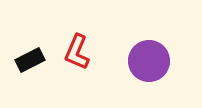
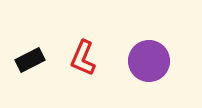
red L-shape: moved 6 px right, 6 px down
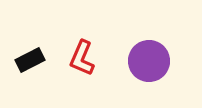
red L-shape: moved 1 px left
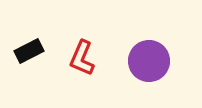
black rectangle: moved 1 px left, 9 px up
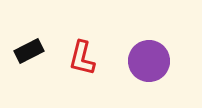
red L-shape: rotated 9 degrees counterclockwise
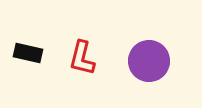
black rectangle: moved 1 px left, 2 px down; rotated 40 degrees clockwise
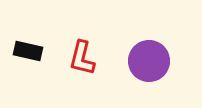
black rectangle: moved 2 px up
